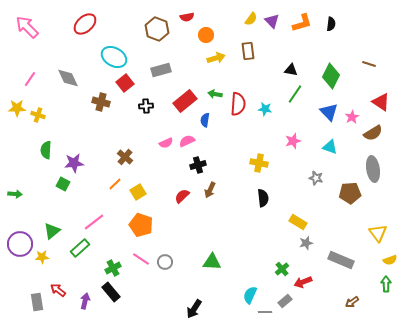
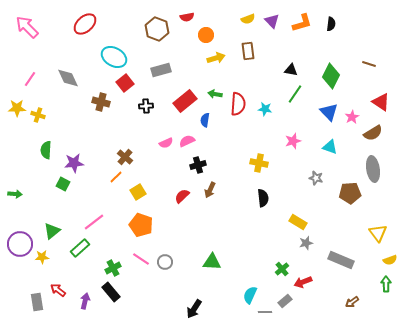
yellow semicircle at (251, 19): moved 3 px left; rotated 32 degrees clockwise
orange line at (115, 184): moved 1 px right, 7 px up
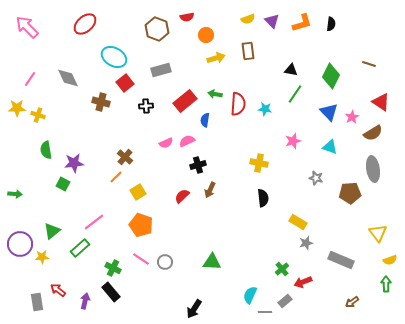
green semicircle at (46, 150): rotated 12 degrees counterclockwise
green cross at (113, 268): rotated 35 degrees counterclockwise
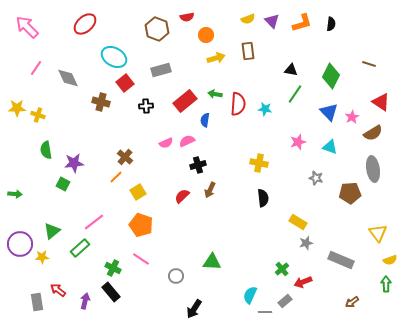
pink line at (30, 79): moved 6 px right, 11 px up
pink star at (293, 141): moved 5 px right, 1 px down
gray circle at (165, 262): moved 11 px right, 14 px down
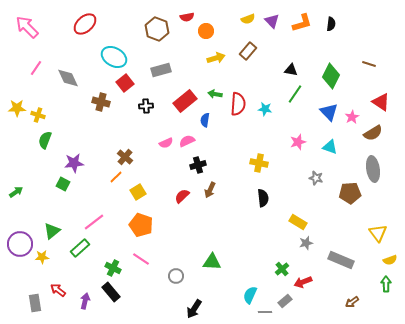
orange circle at (206, 35): moved 4 px up
brown rectangle at (248, 51): rotated 48 degrees clockwise
green semicircle at (46, 150): moved 1 px left, 10 px up; rotated 30 degrees clockwise
green arrow at (15, 194): moved 1 px right, 2 px up; rotated 40 degrees counterclockwise
gray rectangle at (37, 302): moved 2 px left, 1 px down
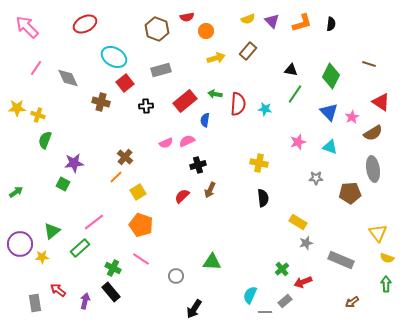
red ellipse at (85, 24): rotated 15 degrees clockwise
gray star at (316, 178): rotated 16 degrees counterclockwise
yellow semicircle at (390, 260): moved 3 px left, 2 px up; rotated 40 degrees clockwise
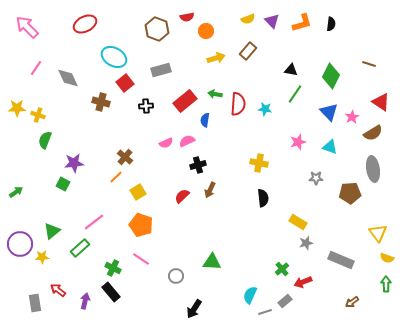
gray line at (265, 312): rotated 16 degrees counterclockwise
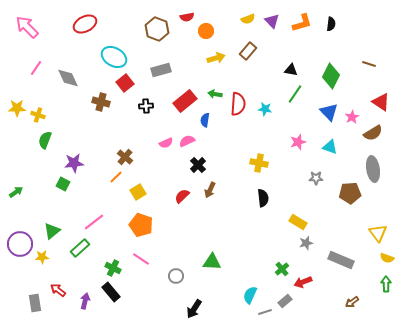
black cross at (198, 165): rotated 28 degrees counterclockwise
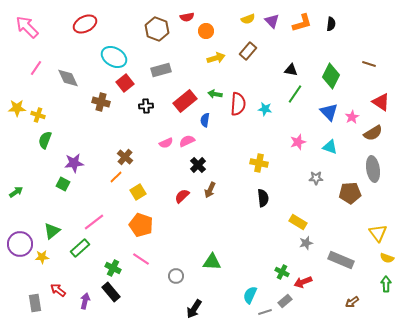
green cross at (282, 269): moved 3 px down; rotated 24 degrees counterclockwise
